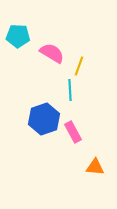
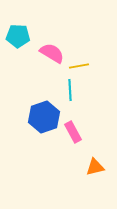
yellow line: rotated 60 degrees clockwise
blue hexagon: moved 2 px up
orange triangle: rotated 18 degrees counterclockwise
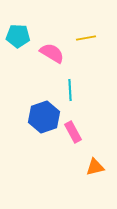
yellow line: moved 7 px right, 28 px up
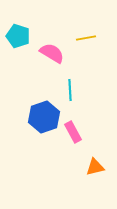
cyan pentagon: rotated 15 degrees clockwise
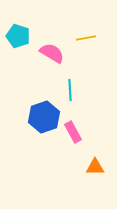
orange triangle: rotated 12 degrees clockwise
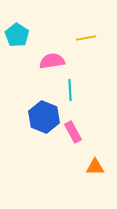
cyan pentagon: moved 1 px left, 1 px up; rotated 15 degrees clockwise
pink semicircle: moved 8 px down; rotated 40 degrees counterclockwise
blue hexagon: rotated 20 degrees counterclockwise
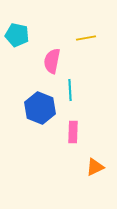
cyan pentagon: rotated 20 degrees counterclockwise
pink semicircle: rotated 70 degrees counterclockwise
blue hexagon: moved 4 px left, 9 px up
pink rectangle: rotated 30 degrees clockwise
orange triangle: rotated 24 degrees counterclockwise
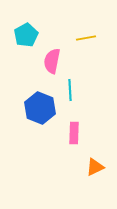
cyan pentagon: moved 9 px right; rotated 30 degrees clockwise
pink rectangle: moved 1 px right, 1 px down
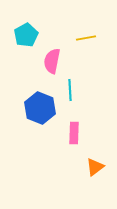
orange triangle: rotated 12 degrees counterclockwise
